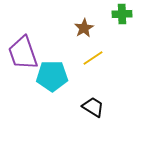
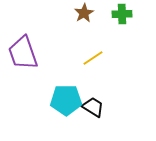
brown star: moved 15 px up
cyan pentagon: moved 14 px right, 24 px down
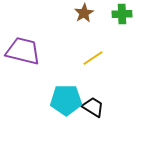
purple trapezoid: moved 2 px up; rotated 123 degrees clockwise
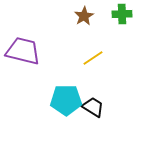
brown star: moved 3 px down
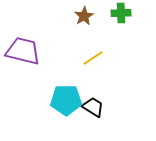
green cross: moved 1 px left, 1 px up
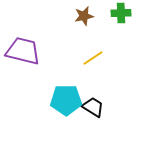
brown star: rotated 18 degrees clockwise
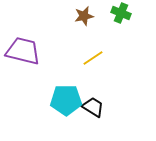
green cross: rotated 24 degrees clockwise
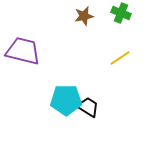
yellow line: moved 27 px right
black trapezoid: moved 5 px left
